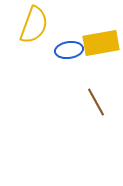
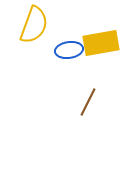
brown line: moved 8 px left; rotated 56 degrees clockwise
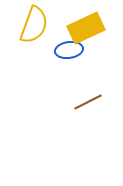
yellow rectangle: moved 15 px left, 15 px up; rotated 15 degrees counterclockwise
brown line: rotated 36 degrees clockwise
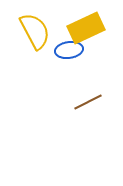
yellow semicircle: moved 1 px right, 6 px down; rotated 48 degrees counterclockwise
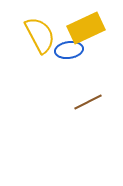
yellow semicircle: moved 5 px right, 4 px down
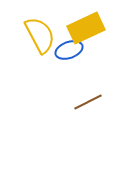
blue ellipse: rotated 12 degrees counterclockwise
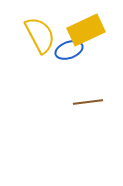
yellow rectangle: moved 2 px down
brown line: rotated 20 degrees clockwise
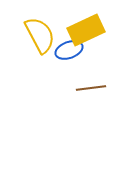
brown line: moved 3 px right, 14 px up
